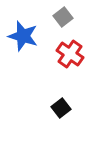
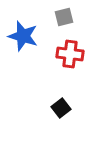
gray square: moved 1 px right; rotated 24 degrees clockwise
red cross: rotated 28 degrees counterclockwise
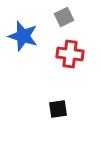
gray square: rotated 12 degrees counterclockwise
black square: moved 3 px left, 1 px down; rotated 30 degrees clockwise
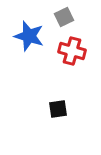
blue star: moved 6 px right
red cross: moved 2 px right, 3 px up; rotated 8 degrees clockwise
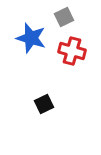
blue star: moved 2 px right, 2 px down
black square: moved 14 px left, 5 px up; rotated 18 degrees counterclockwise
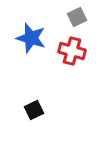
gray square: moved 13 px right
black square: moved 10 px left, 6 px down
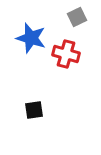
red cross: moved 6 px left, 3 px down
black square: rotated 18 degrees clockwise
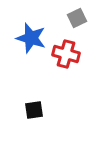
gray square: moved 1 px down
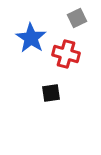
blue star: rotated 16 degrees clockwise
black square: moved 17 px right, 17 px up
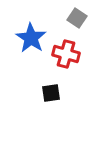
gray square: rotated 30 degrees counterclockwise
